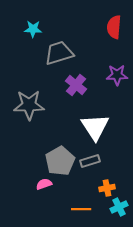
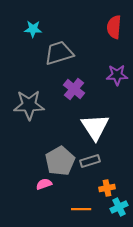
purple cross: moved 2 px left, 4 px down
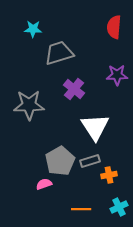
orange cross: moved 2 px right, 13 px up
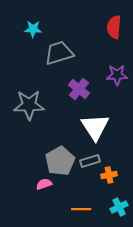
purple cross: moved 5 px right
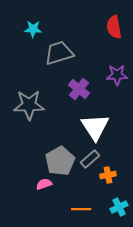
red semicircle: rotated 15 degrees counterclockwise
gray rectangle: moved 2 px up; rotated 24 degrees counterclockwise
orange cross: moved 1 px left
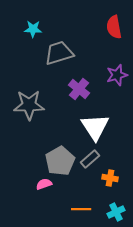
purple star: rotated 15 degrees counterclockwise
orange cross: moved 2 px right, 3 px down; rotated 21 degrees clockwise
cyan cross: moved 3 px left, 5 px down
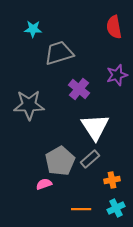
orange cross: moved 2 px right, 2 px down; rotated 21 degrees counterclockwise
cyan cross: moved 4 px up
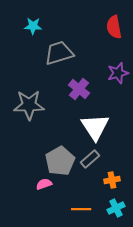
cyan star: moved 3 px up
purple star: moved 1 px right, 2 px up
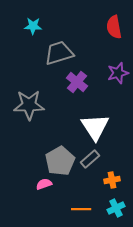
purple cross: moved 2 px left, 7 px up
